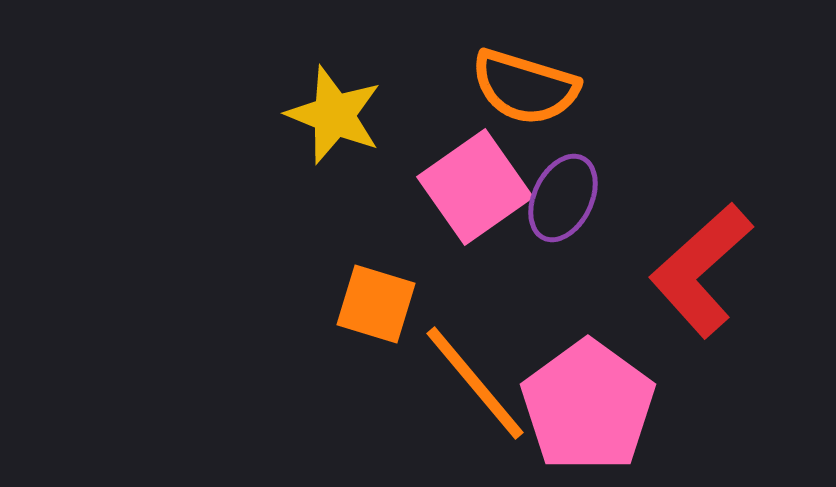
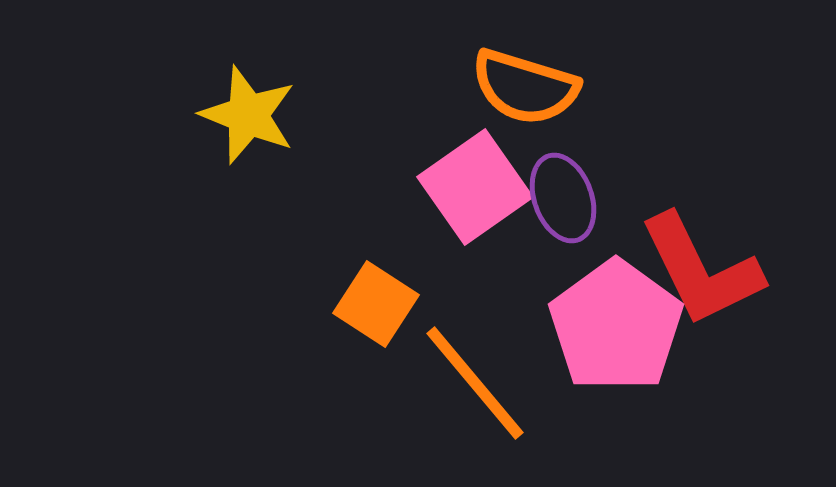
yellow star: moved 86 px left
purple ellipse: rotated 46 degrees counterclockwise
red L-shape: rotated 74 degrees counterclockwise
orange square: rotated 16 degrees clockwise
pink pentagon: moved 28 px right, 80 px up
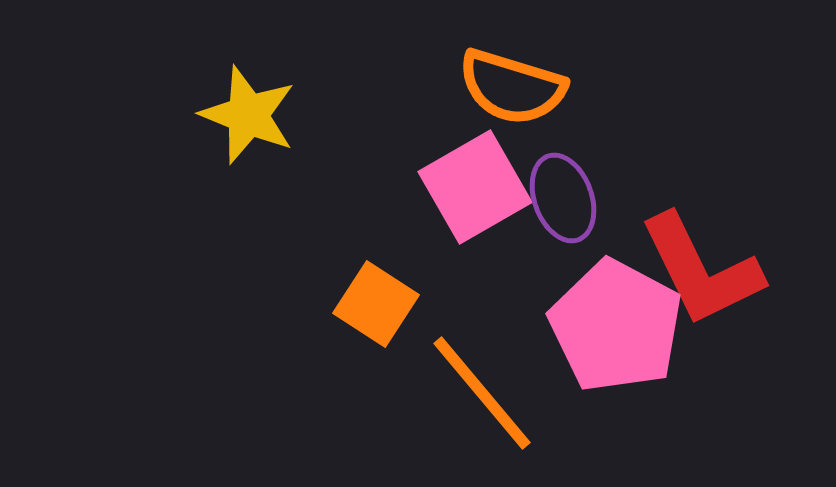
orange semicircle: moved 13 px left
pink square: rotated 5 degrees clockwise
pink pentagon: rotated 8 degrees counterclockwise
orange line: moved 7 px right, 10 px down
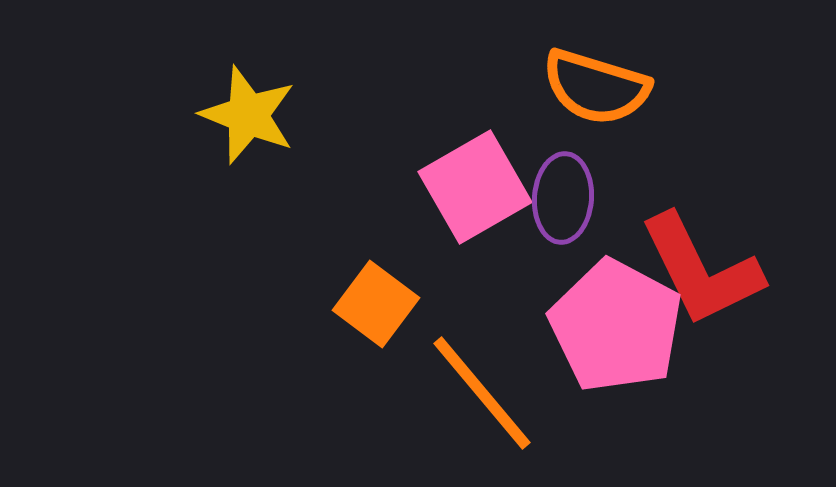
orange semicircle: moved 84 px right
purple ellipse: rotated 24 degrees clockwise
orange square: rotated 4 degrees clockwise
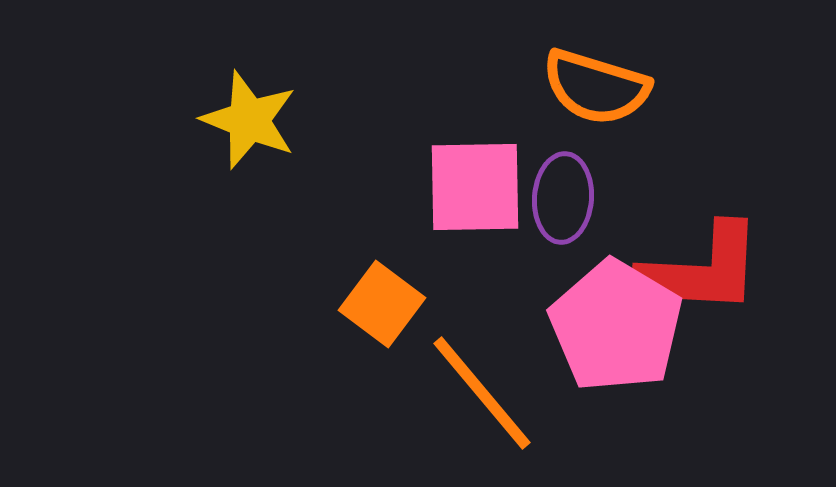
yellow star: moved 1 px right, 5 px down
pink square: rotated 29 degrees clockwise
red L-shape: rotated 61 degrees counterclockwise
orange square: moved 6 px right
pink pentagon: rotated 3 degrees clockwise
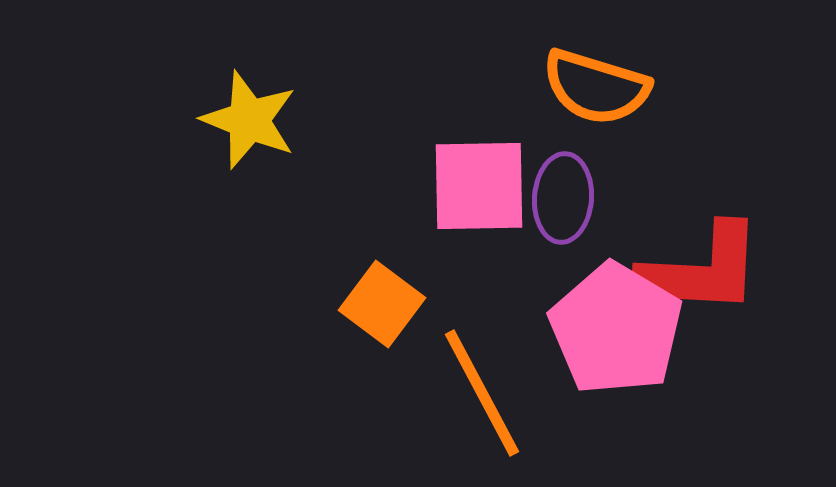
pink square: moved 4 px right, 1 px up
pink pentagon: moved 3 px down
orange line: rotated 12 degrees clockwise
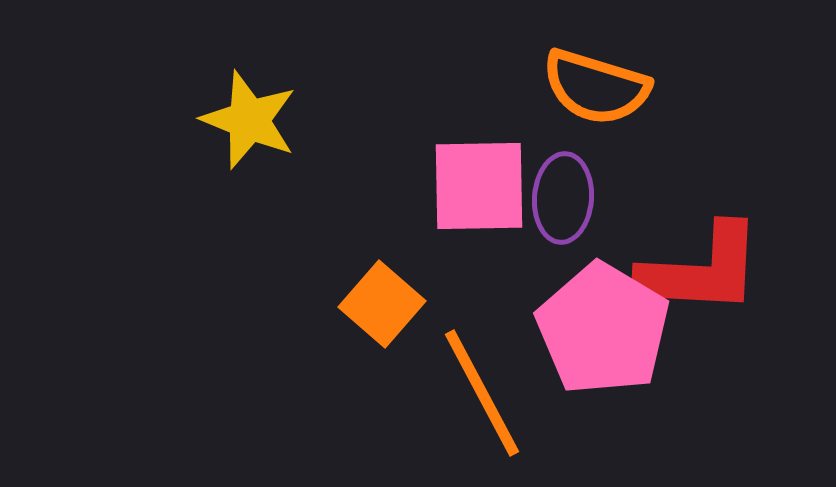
orange square: rotated 4 degrees clockwise
pink pentagon: moved 13 px left
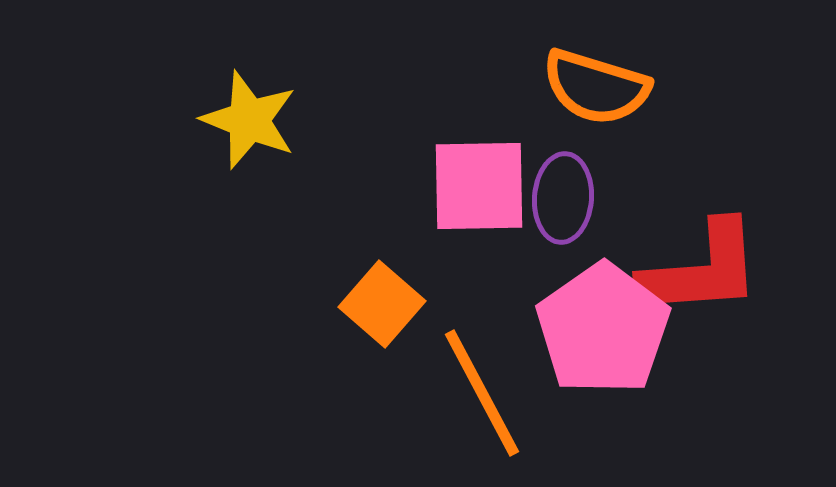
red L-shape: rotated 7 degrees counterclockwise
pink pentagon: rotated 6 degrees clockwise
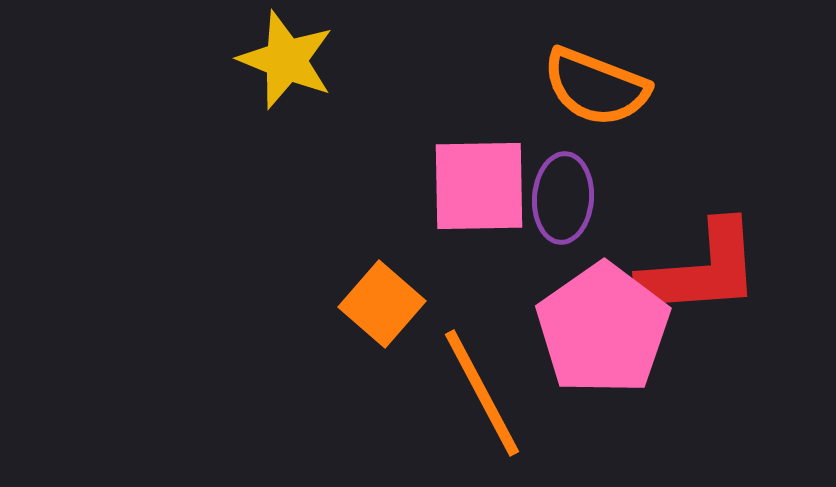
orange semicircle: rotated 4 degrees clockwise
yellow star: moved 37 px right, 60 px up
